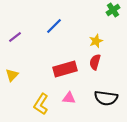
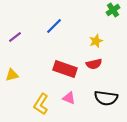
red semicircle: moved 1 px left, 2 px down; rotated 119 degrees counterclockwise
red rectangle: rotated 35 degrees clockwise
yellow triangle: rotated 32 degrees clockwise
pink triangle: rotated 16 degrees clockwise
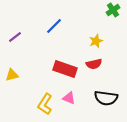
yellow L-shape: moved 4 px right
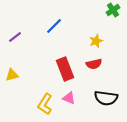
red rectangle: rotated 50 degrees clockwise
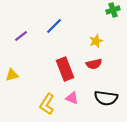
green cross: rotated 16 degrees clockwise
purple line: moved 6 px right, 1 px up
pink triangle: moved 3 px right
yellow L-shape: moved 2 px right
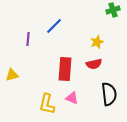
purple line: moved 7 px right, 3 px down; rotated 48 degrees counterclockwise
yellow star: moved 1 px right, 1 px down
red rectangle: rotated 25 degrees clockwise
black semicircle: moved 3 px right, 4 px up; rotated 105 degrees counterclockwise
yellow L-shape: rotated 20 degrees counterclockwise
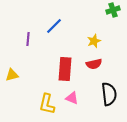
yellow star: moved 3 px left, 1 px up
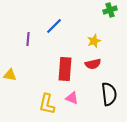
green cross: moved 3 px left
red semicircle: moved 1 px left
yellow triangle: moved 2 px left; rotated 24 degrees clockwise
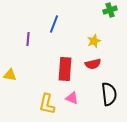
blue line: moved 2 px up; rotated 24 degrees counterclockwise
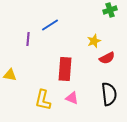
blue line: moved 4 px left, 1 px down; rotated 36 degrees clockwise
red semicircle: moved 14 px right, 6 px up; rotated 14 degrees counterclockwise
yellow L-shape: moved 4 px left, 4 px up
